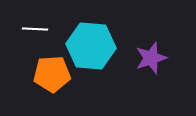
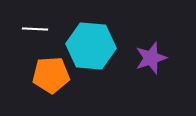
orange pentagon: moved 1 px left, 1 px down
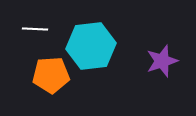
cyan hexagon: rotated 12 degrees counterclockwise
purple star: moved 11 px right, 3 px down
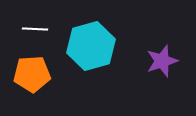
cyan hexagon: rotated 9 degrees counterclockwise
orange pentagon: moved 19 px left, 1 px up
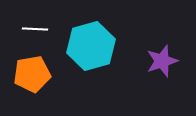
orange pentagon: rotated 6 degrees counterclockwise
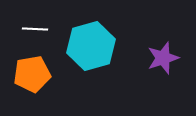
purple star: moved 1 px right, 3 px up
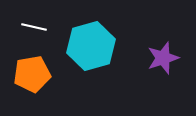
white line: moved 1 px left, 2 px up; rotated 10 degrees clockwise
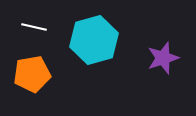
cyan hexagon: moved 3 px right, 6 px up
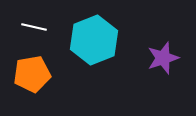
cyan hexagon: rotated 6 degrees counterclockwise
